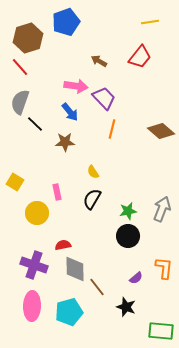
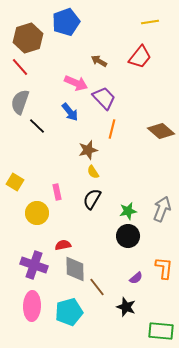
pink arrow: moved 3 px up; rotated 15 degrees clockwise
black line: moved 2 px right, 2 px down
brown star: moved 23 px right, 8 px down; rotated 12 degrees counterclockwise
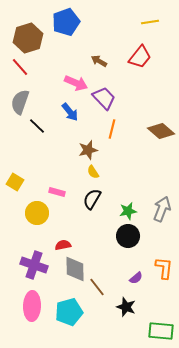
pink rectangle: rotated 63 degrees counterclockwise
